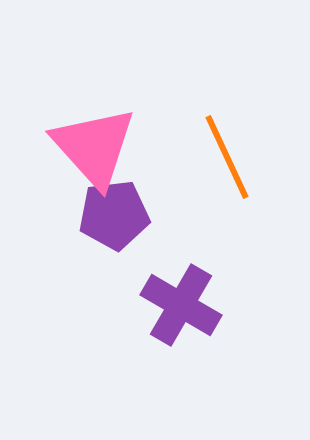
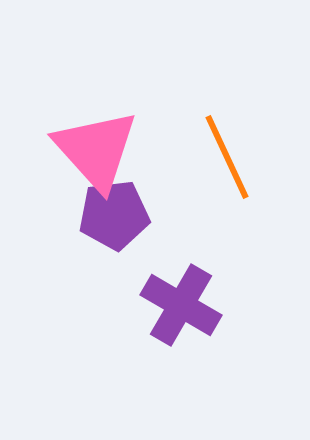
pink triangle: moved 2 px right, 3 px down
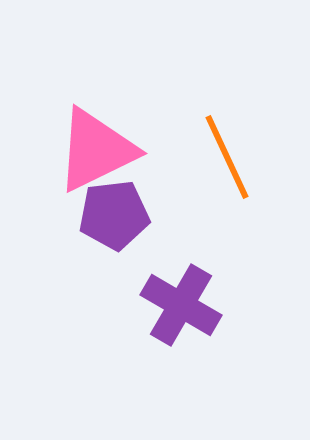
pink triangle: rotated 46 degrees clockwise
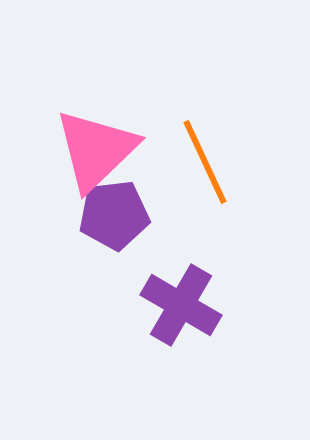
pink triangle: rotated 18 degrees counterclockwise
orange line: moved 22 px left, 5 px down
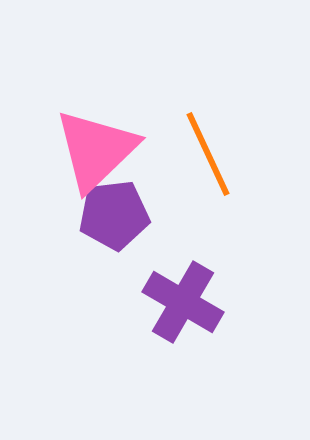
orange line: moved 3 px right, 8 px up
purple cross: moved 2 px right, 3 px up
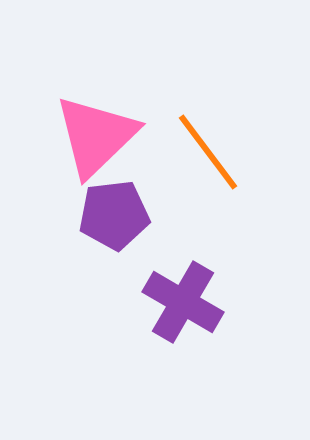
pink triangle: moved 14 px up
orange line: moved 2 px up; rotated 12 degrees counterclockwise
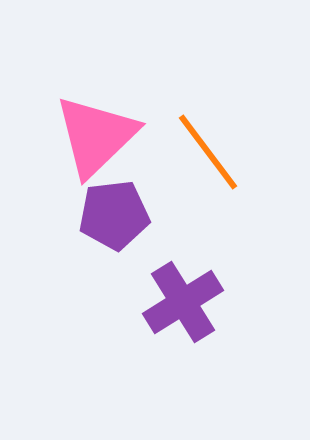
purple cross: rotated 28 degrees clockwise
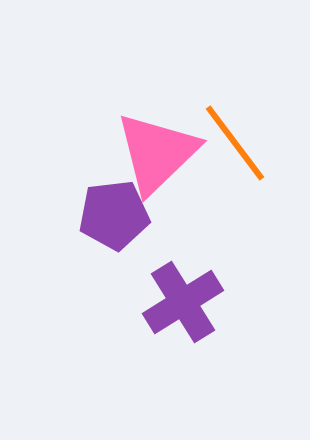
pink triangle: moved 61 px right, 17 px down
orange line: moved 27 px right, 9 px up
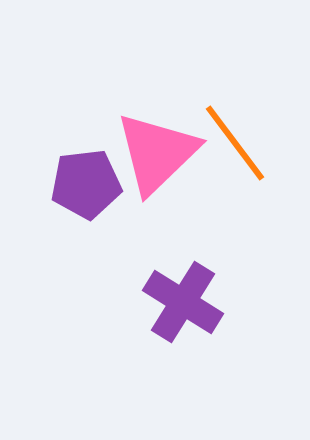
purple pentagon: moved 28 px left, 31 px up
purple cross: rotated 26 degrees counterclockwise
